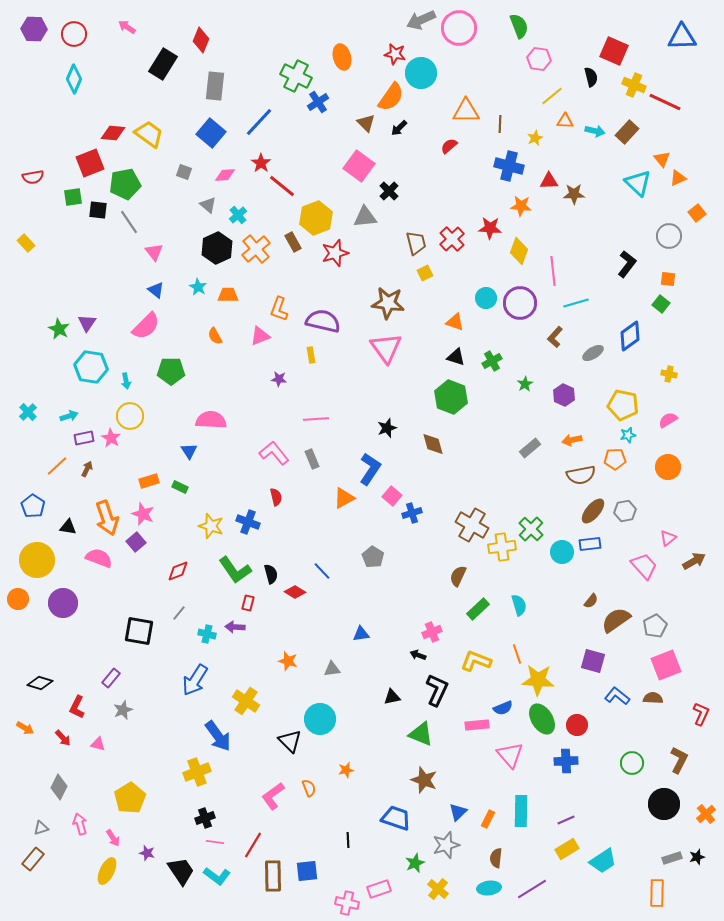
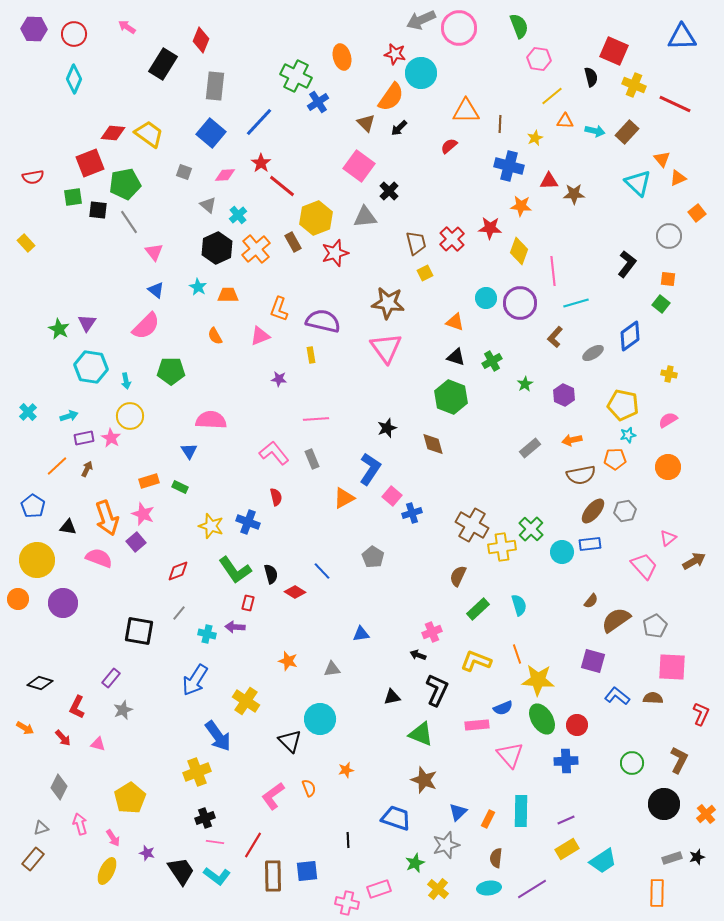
red line at (665, 102): moved 10 px right, 2 px down
pink square at (666, 665): moved 6 px right, 2 px down; rotated 24 degrees clockwise
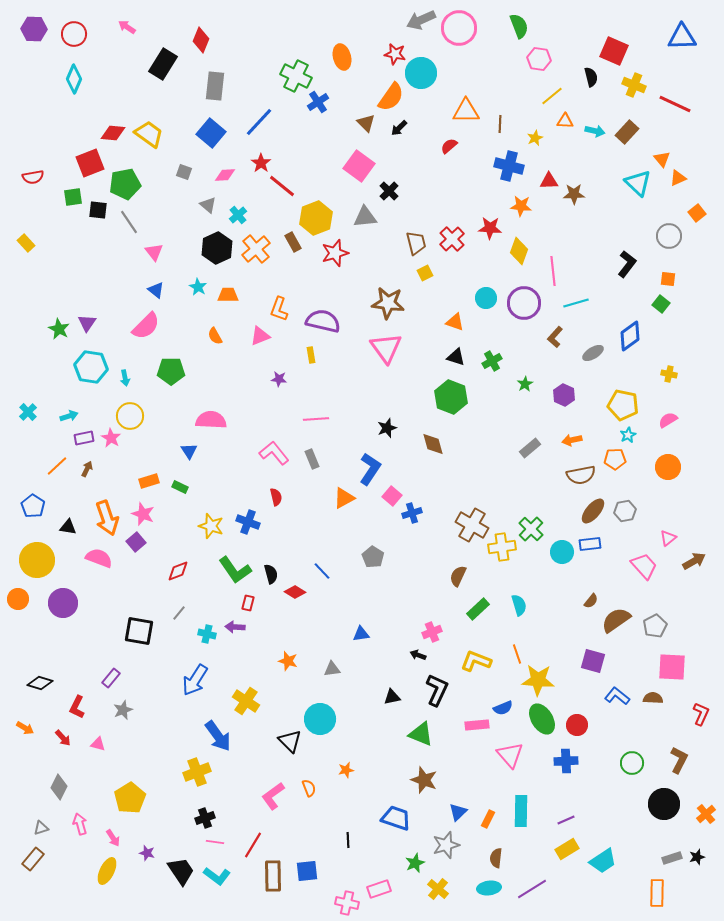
purple circle at (520, 303): moved 4 px right
cyan arrow at (126, 381): moved 1 px left, 3 px up
cyan star at (628, 435): rotated 14 degrees counterclockwise
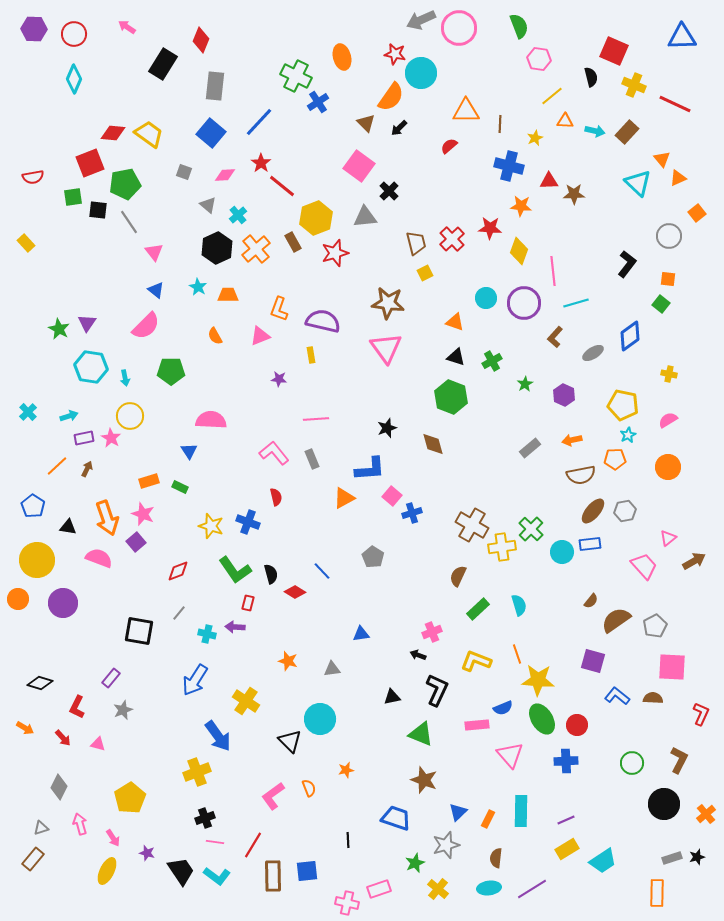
blue L-shape at (370, 469): rotated 52 degrees clockwise
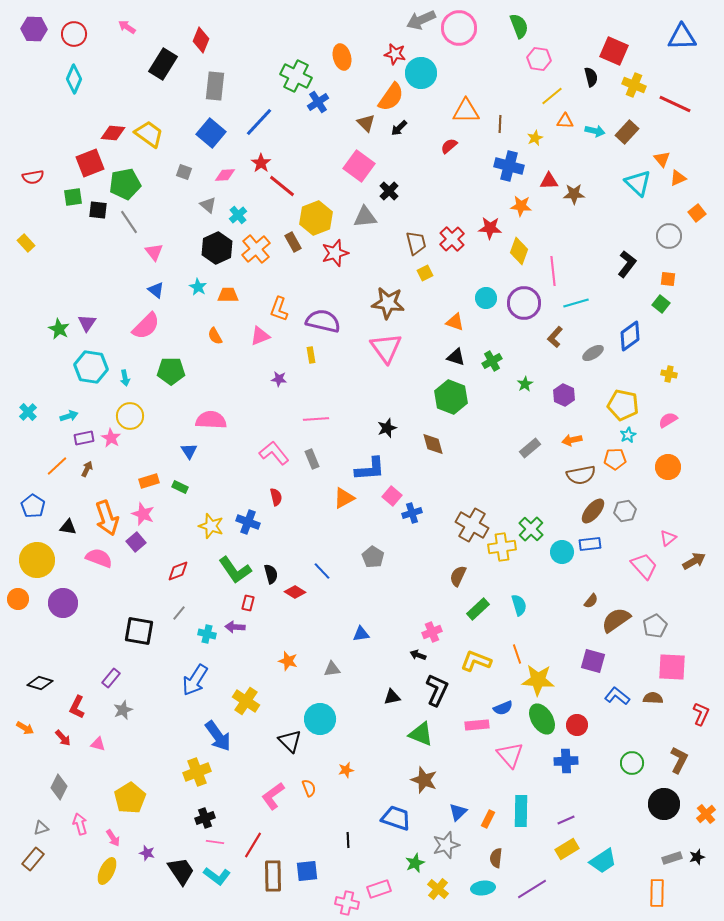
cyan ellipse at (489, 888): moved 6 px left
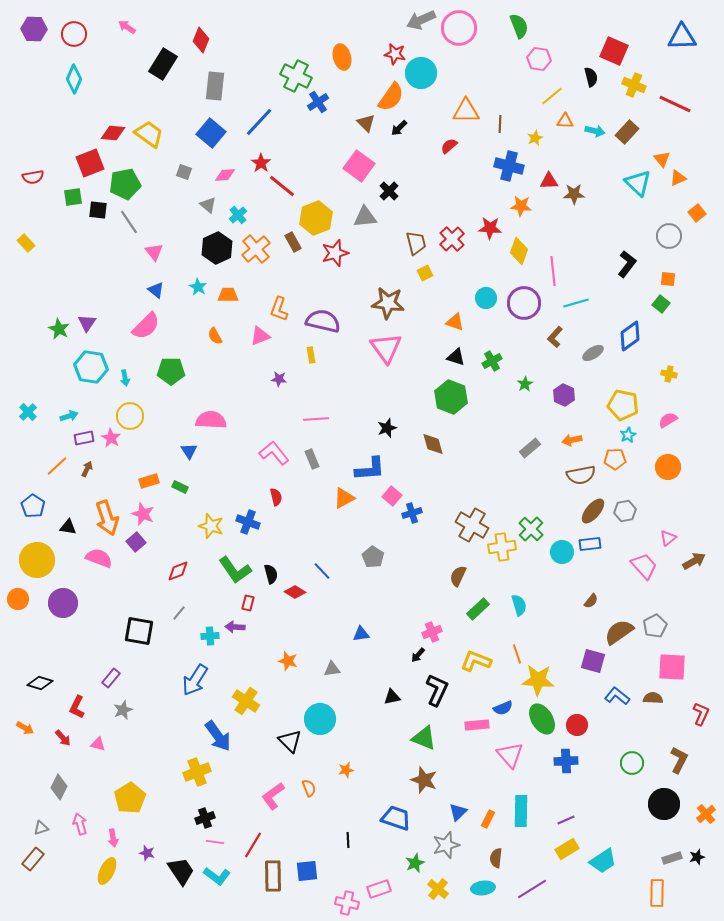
brown semicircle at (616, 620): moved 3 px right, 12 px down
cyan cross at (207, 634): moved 3 px right, 2 px down; rotated 18 degrees counterclockwise
black arrow at (418, 655): rotated 70 degrees counterclockwise
green triangle at (421, 734): moved 3 px right, 4 px down
pink arrow at (113, 838): rotated 24 degrees clockwise
